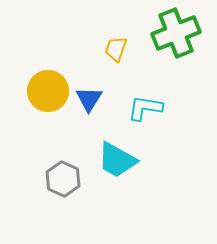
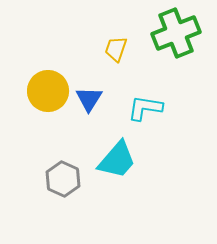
cyan trapezoid: rotated 78 degrees counterclockwise
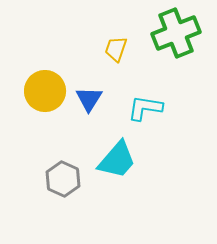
yellow circle: moved 3 px left
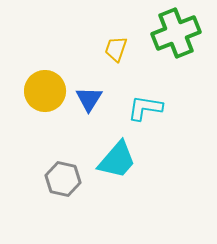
gray hexagon: rotated 12 degrees counterclockwise
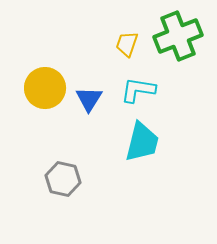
green cross: moved 2 px right, 3 px down
yellow trapezoid: moved 11 px right, 5 px up
yellow circle: moved 3 px up
cyan L-shape: moved 7 px left, 18 px up
cyan trapezoid: moved 25 px right, 18 px up; rotated 27 degrees counterclockwise
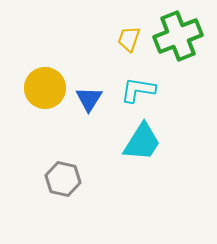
yellow trapezoid: moved 2 px right, 5 px up
cyan trapezoid: rotated 18 degrees clockwise
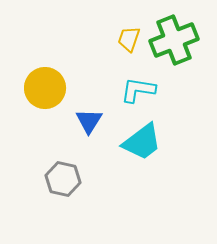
green cross: moved 4 px left, 4 px down
blue triangle: moved 22 px down
cyan trapezoid: rotated 21 degrees clockwise
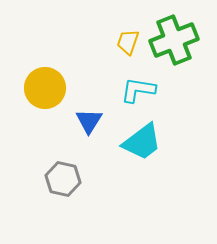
yellow trapezoid: moved 1 px left, 3 px down
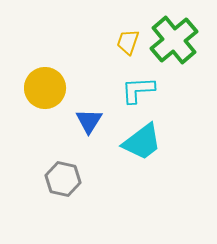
green cross: rotated 18 degrees counterclockwise
cyan L-shape: rotated 12 degrees counterclockwise
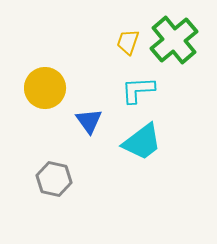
blue triangle: rotated 8 degrees counterclockwise
gray hexagon: moved 9 px left
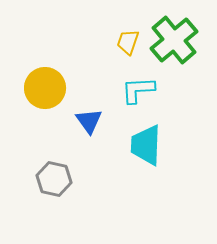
cyan trapezoid: moved 4 px right, 3 px down; rotated 129 degrees clockwise
